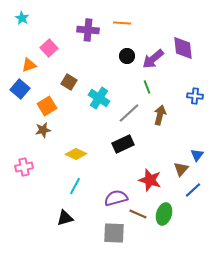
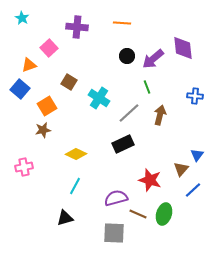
purple cross: moved 11 px left, 3 px up
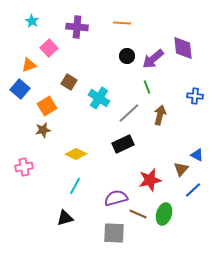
cyan star: moved 10 px right, 3 px down
blue triangle: rotated 40 degrees counterclockwise
red star: rotated 30 degrees counterclockwise
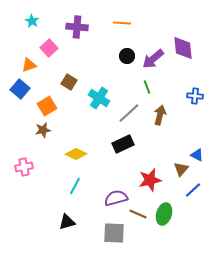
black triangle: moved 2 px right, 4 px down
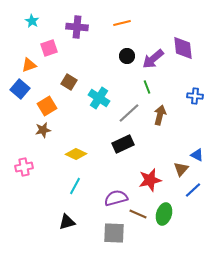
orange line: rotated 18 degrees counterclockwise
pink square: rotated 24 degrees clockwise
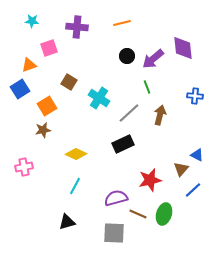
cyan star: rotated 24 degrees counterclockwise
blue square: rotated 18 degrees clockwise
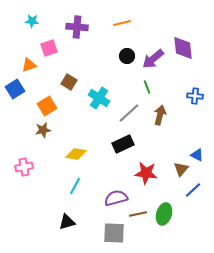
blue square: moved 5 px left
yellow diamond: rotated 15 degrees counterclockwise
red star: moved 4 px left, 7 px up; rotated 20 degrees clockwise
brown line: rotated 36 degrees counterclockwise
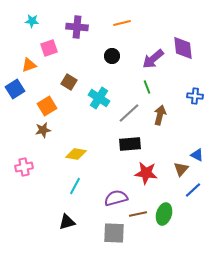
black circle: moved 15 px left
black rectangle: moved 7 px right; rotated 20 degrees clockwise
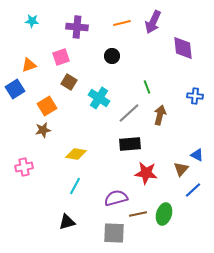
pink square: moved 12 px right, 9 px down
purple arrow: moved 37 px up; rotated 25 degrees counterclockwise
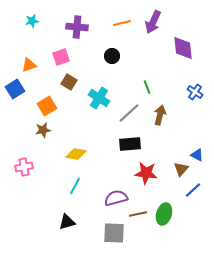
cyan star: rotated 16 degrees counterclockwise
blue cross: moved 4 px up; rotated 28 degrees clockwise
